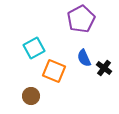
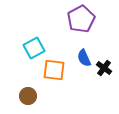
orange square: moved 1 px up; rotated 15 degrees counterclockwise
brown circle: moved 3 px left
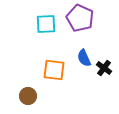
purple pentagon: moved 1 px left, 1 px up; rotated 20 degrees counterclockwise
cyan square: moved 12 px right, 24 px up; rotated 25 degrees clockwise
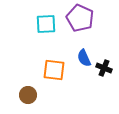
black cross: rotated 14 degrees counterclockwise
brown circle: moved 1 px up
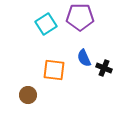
purple pentagon: moved 1 px up; rotated 24 degrees counterclockwise
cyan square: rotated 30 degrees counterclockwise
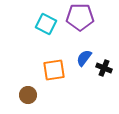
cyan square: rotated 30 degrees counterclockwise
blue semicircle: rotated 60 degrees clockwise
orange square: rotated 15 degrees counterclockwise
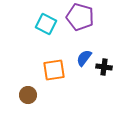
purple pentagon: rotated 16 degrees clockwise
black cross: moved 1 px up; rotated 14 degrees counterclockwise
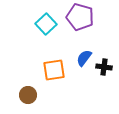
cyan square: rotated 20 degrees clockwise
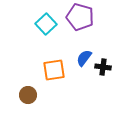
black cross: moved 1 px left
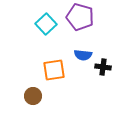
blue semicircle: moved 1 px left, 3 px up; rotated 120 degrees counterclockwise
brown circle: moved 5 px right, 1 px down
